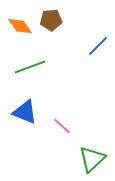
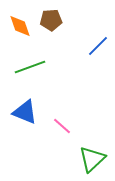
orange diamond: rotated 15 degrees clockwise
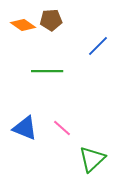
orange diamond: moved 3 px right, 1 px up; rotated 35 degrees counterclockwise
green line: moved 17 px right, 4 px down; rotated 20 degrees clockwise
blue triangle: moved 16 px down
pink line: moved 2 px down
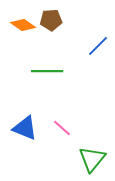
green triangle: rotated 8 degrees counterclockwise
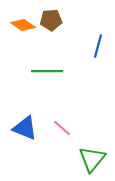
blue line: rotated 30 degrees counterclockwise
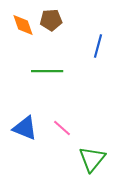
orange diamond: rotated 35 degrees clockwise
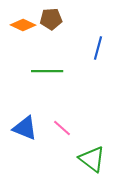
brown pentagon: moved 1 px up
orange diamond: rotated 45 degrees counterclockwise
blue line: moved 2 px down
green triangle: rotated 32 degrees counterclockwise
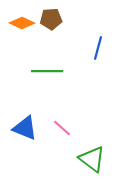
orange diamond: moved 1 px left, 2 px up
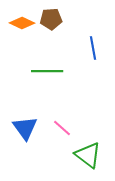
blue line: moved 5 px left; rotated 25 degrees counterclockwise
blue triangle: rotated 32 degrees clockwise
green triangle: moved 4 px left, 4 px up
